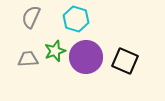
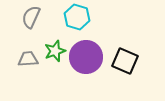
cyan hexagon: moved 1 px right, 2 px up
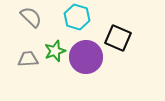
gray semicircle: rotated 110 degrees clockwise
black square: moved 7 px left, 23 px up
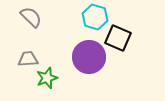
cyan hexagon: moved 18 px right
green star: moved 8 px left, 27 px down
purple circle: moved 3 px right
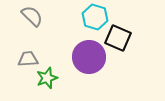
gray semicircle: moved 1 px right, 1 px up
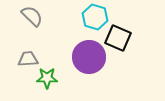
green star: rotated 20 degrees clockwise
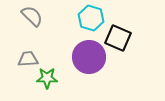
cyan hexagon: moved 4 px left, 1 px down
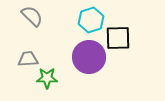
cyan hexagon: moved 2 px down; rotated 25 degrees clockwise
black square: rotated 24 degrees counterclockwise
